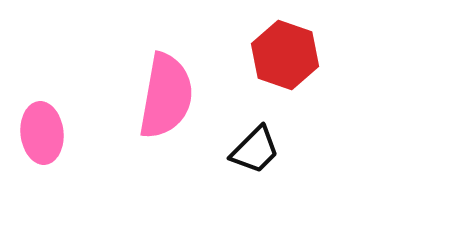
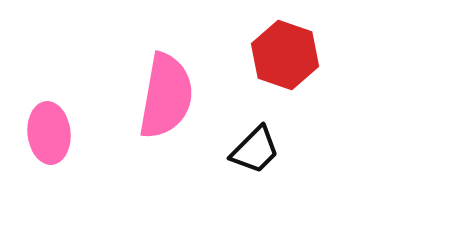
pink ellipse: moved 7 px right
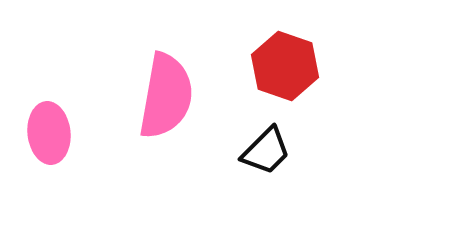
red hexagon: moved 11 px down
black trapezoid: moved 11 px right, 1 px down
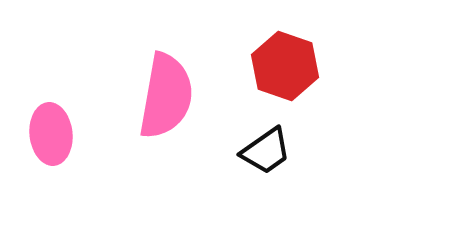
pink ellipse: moved 2 px right, 1 px down
black trapezoid: rotated 10 degrees clockwise
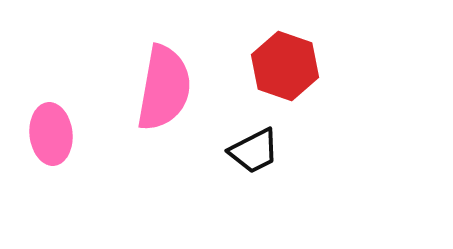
pink semicircle: moved 2 px left, 8 px up
black trapezoid: moved 12 px left; rotated 8 degrees clockwise
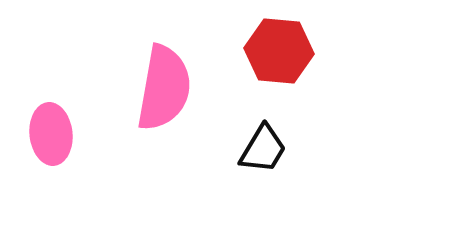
red hexagon: moved 6 px left, 15 px up; rotated 14 degrees counterclockwise
black trapezoid: moved 9 px right, 2 px up; rotated 32 degrees counterclockwise
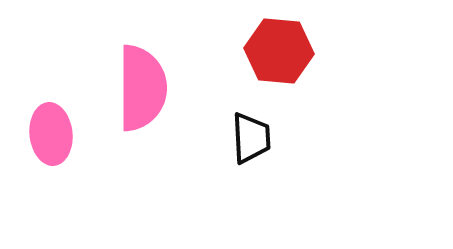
pink semicircle: moved 22 px left; rotated 10 degrees counterclockwise
black trapezoid: moved 12 px left, 11 px up; rotated 34 degrees counterclockwise
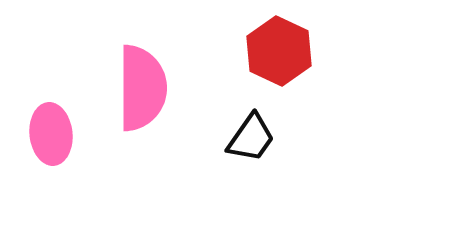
red hexagon: rotated 20 degrees clockwise
black trapezoid: rotated 38 degrees clockwise
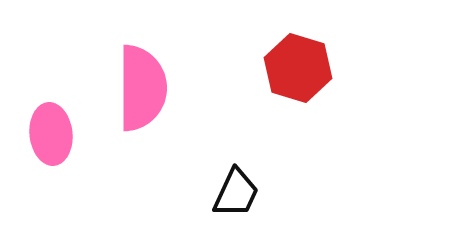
red hexagon: moved 19 px right, 17 px down; rotated 8 degrees counterclockwise
black trapezoid: moved 15 px left, 55 px down; rotated 10 degrees counterclockwise
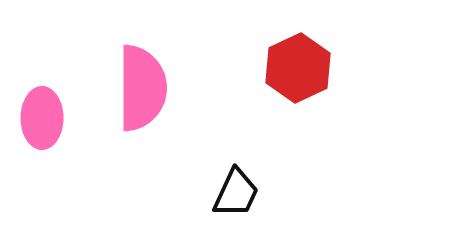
red hexagon: rotated 18 degrees clockwise
pink ellipse: moved 9 px left, 16 px up; rotated 6 degrees clockwise
